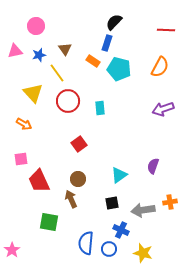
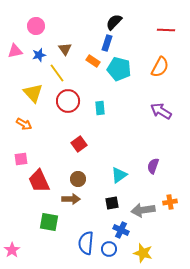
purple arrow: moved 2 px left, 2 px down; rotated 50 degrees clockwise
brown arrow: rotated 114 degrees clockwise
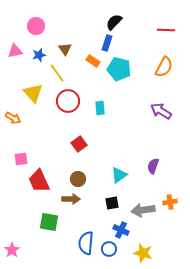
orange semicircle: moved 4 px right
orange arrow: moved 11 px left, 6 px up
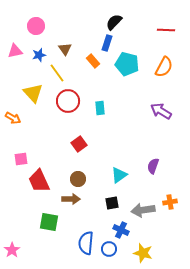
orange rectangle: rotated 16 degrees clockwise
cyan pentagon: moved 8 px right, 5 px up
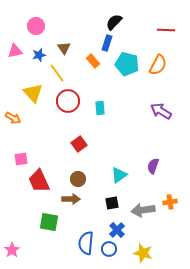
brown triangle: moved 1 px left, 1 px up
orange semicircle: moved 6 px left, 2 px up
blue cross: moved 4 px left; rotated 21 degrees clockwise
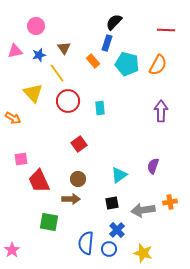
purple arrow: rotated 60 degrees clockwise
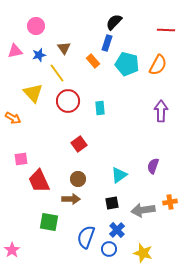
blue semicircle: moved 6 px up; rotated 15 degrees clockwise
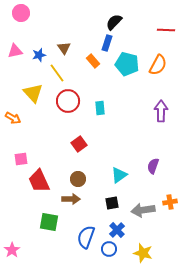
pink circle: moved 15 px left, 13 px up
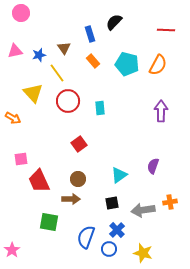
blue rectangle: moved 17 px left, 9 px up; rotated 35 degrees counterclockwise
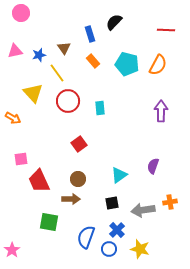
yellow star: moved 3 px left, 4 px up
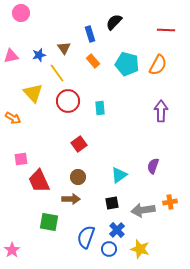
pink triangle: moved 4 px left, 5 px down
brown circle: moved 2 px up
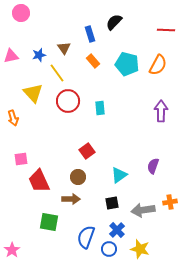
orange arrow: rotated 42 degrees clockwise
red square: moved 8 px right, 7 px down
